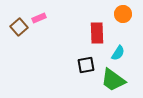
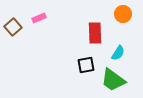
brown square: moved 6 px left
red rectangle: moved 2 px left
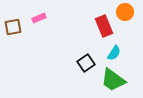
orange circle: moved 2 px right, 2 px up
brown square: rotated 30 degrees clockwise
red rectangle: moved 9 px right, 7 px up; rotated 20 degrees counterclockwise
cyan semicircle: moved 4 px left
black square: moved 2 px up; rotated 24 degrees counterclockwise
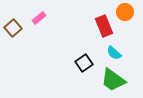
pink rectangle: rotated 16 degrees counterclockwise
brown square: moved 1 px down; rotated 30 degrees counterclockwise
cyan semicircle: rotated 98 degrees clockwise
black square: moved 2 px left
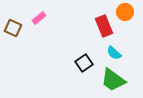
brown square: rotated 24 degrees counterclockwise
